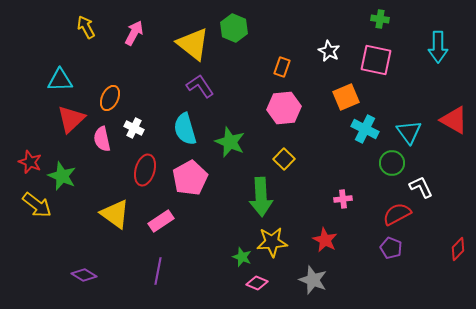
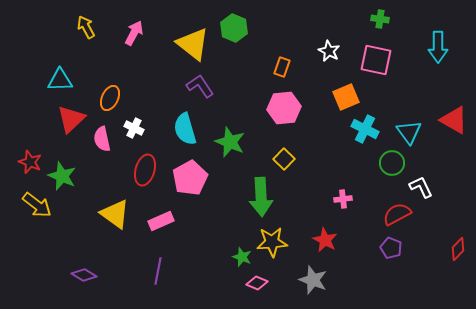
pink rectangle at (161, 221): rotated 10 degrees clockwise
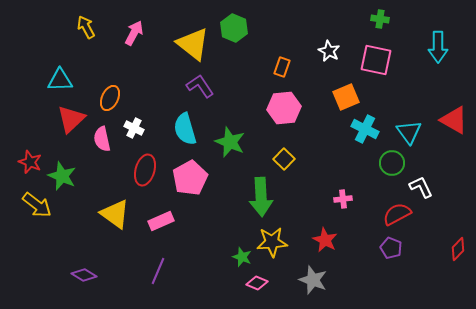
purple line at (158, 271): rotated 12 degrees clockwise
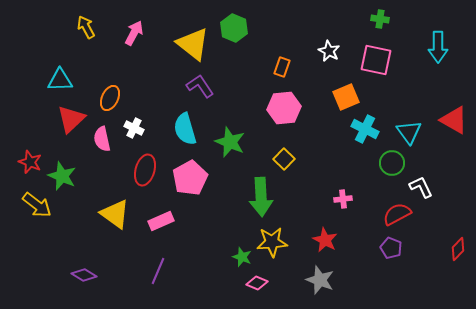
gray star at (313, 280): moved 7 px right
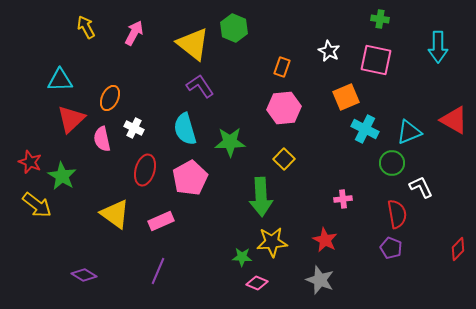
cyan triangle at (409, 132): rotated 44 degrees clockwise
green star at (230, 142): rotated 24 degrees counterclockwise
green star at (62, 176): rotated 8 degrees clockwise
red semicircle at (397, 214): rotated 108 degrees clockwise
green star at (242, 257): rotated 18 degrees counterclockwise
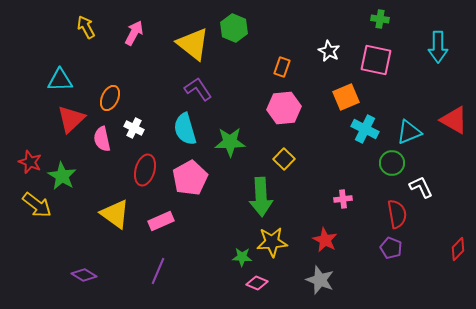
purple L-shape at (200, 86): moved 2 px left, 3 px down
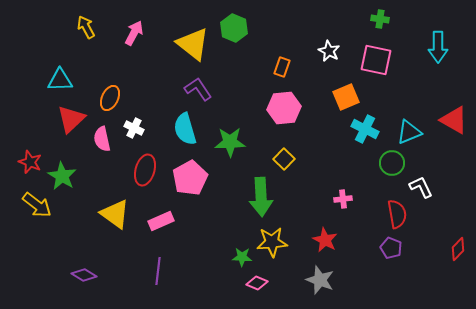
purple line at (158, 271): rotated 16 degrees counterclockwise
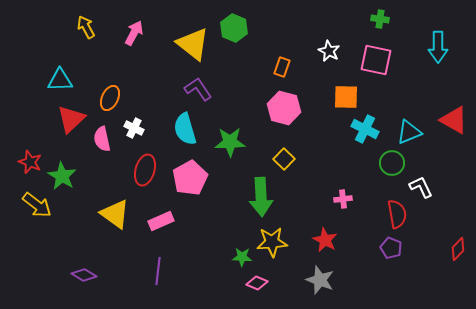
orange square at (346, 97): rotated 24 degrees clockwise
pink hexagon at (284, 108): rotated 20 degrees clockwise
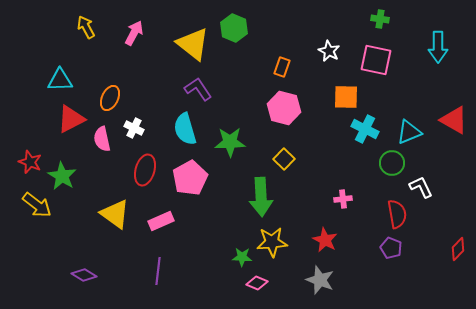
red triangle at (71, 119): rotated 16 degrees clockwise
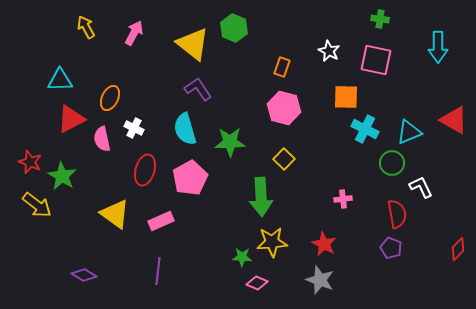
red star at (325, 240): moved 1 px left, 4 px down
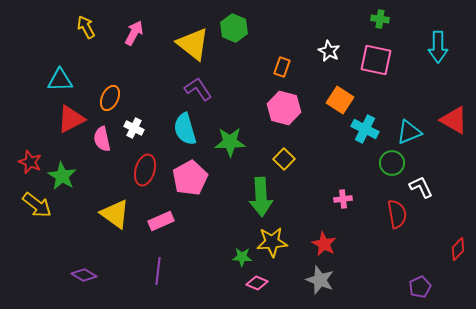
orange square at (346, 97): moved 6 px left, 3 px down; rotated 32 degrees clockwise
purple pentagon at (391, 248): moved 29 px right, 39 px down; rotated 25 degrees clockwise
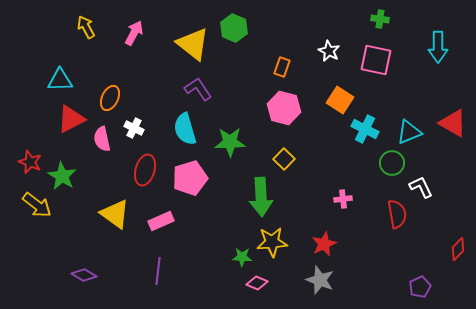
red triangle at (454, 120): moved 1 px left, 3 px down
pink pentagon at (190, 178): rotated 12 degrees clockwise
red star at (324, 244): rotated 20 degrees clockwise
